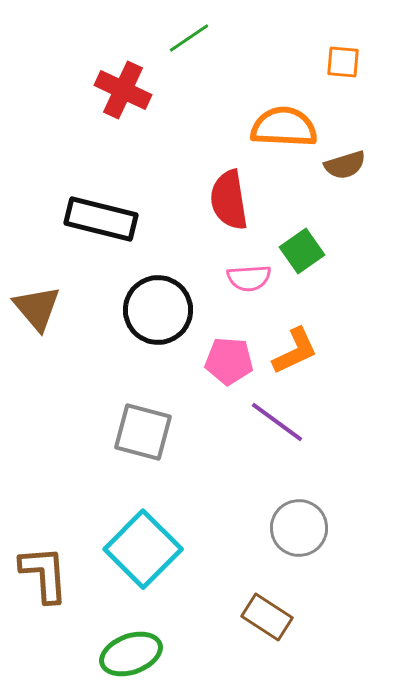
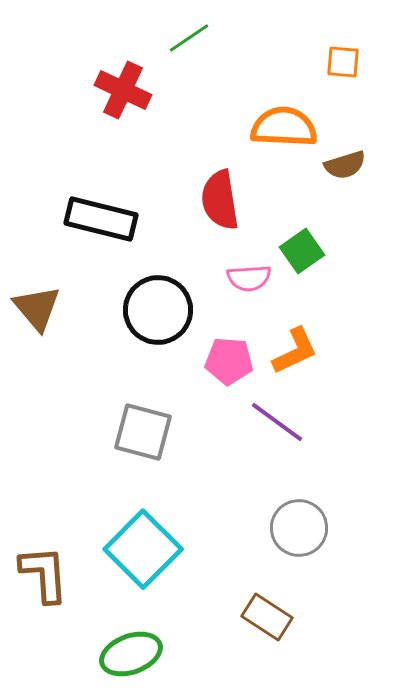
red semicircle: moved 9 px left
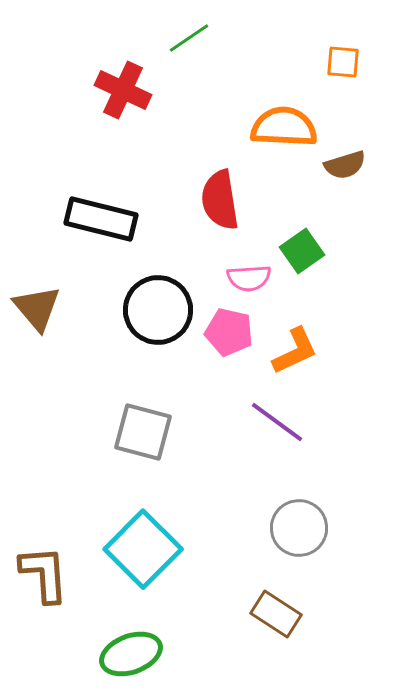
pink pentagon: moved 29 px up; rotated 9 degrees clockwise
brown rectangle: moved 9 px right, 3 px up
